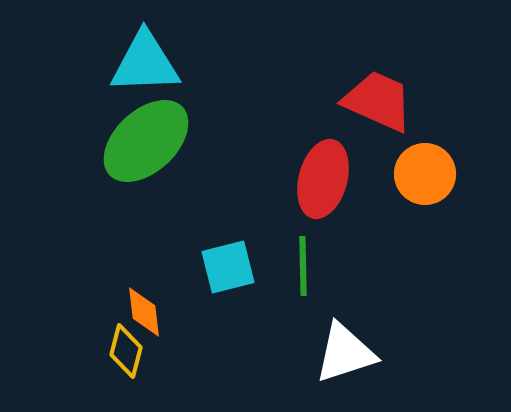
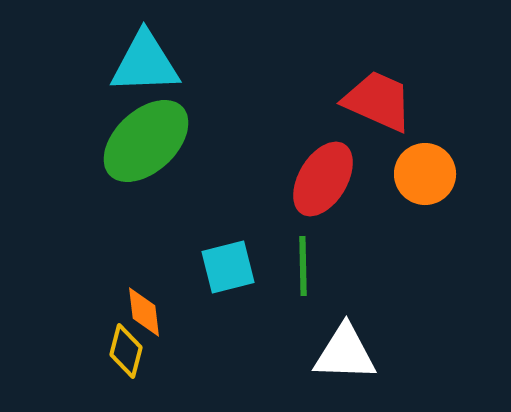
red ellipse: rotated 16 degrees clockwise
white triangle: rotated 20 degrees clockwise
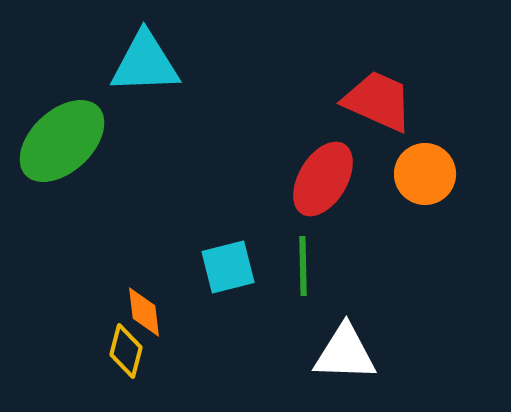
green ellipse: moved 84 px left
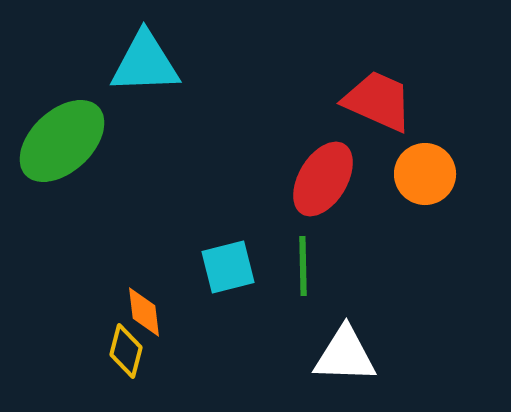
white triangle: moved 2 px down
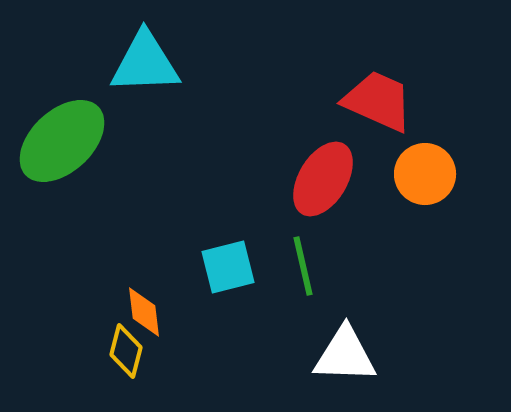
green line: rotated 12 degrees counterclockwise
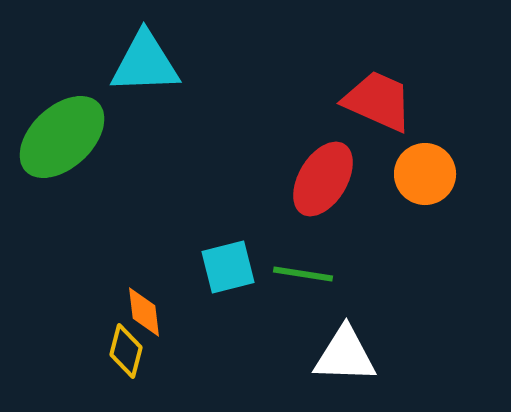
green ellipse: moved 4 px up
green line: moved 8 px down; rotated 68 degrees counterclockwise
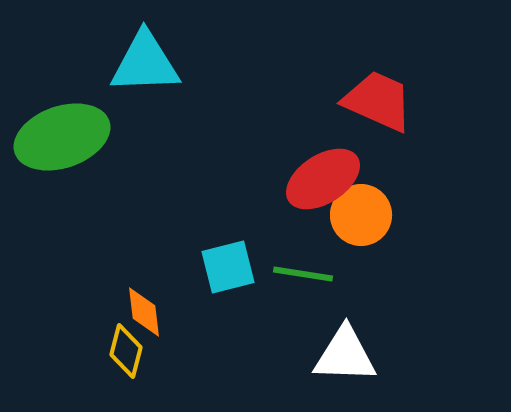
green ellipse: rotated 24 degrees clockwise
orange circle: moved 64 px left, 41 px down
red ellipse: rotated 26 degrees clockwise
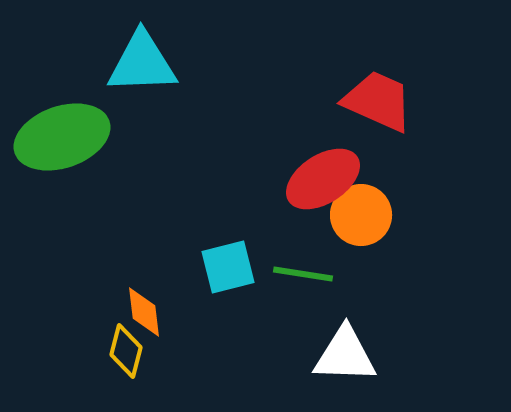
cyan triangle: moved 3 px left
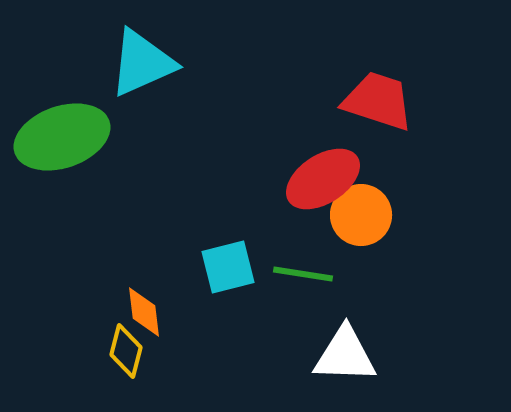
cyan triangle: rotated 22 degrees counterclockwise
red trapezoid: rotated 6 degrees counterclockwise
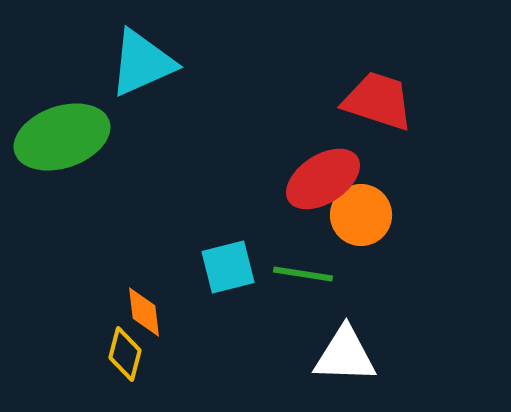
yellow diamond: moved 1 px left, 3 px down
